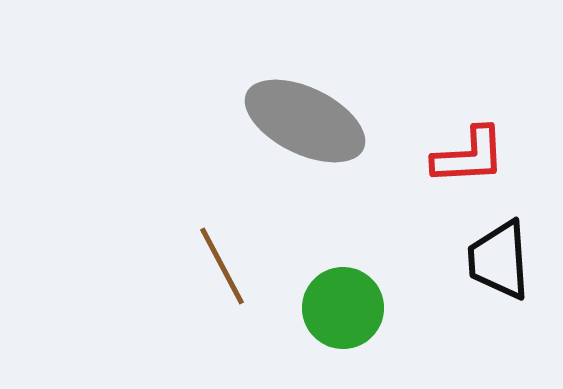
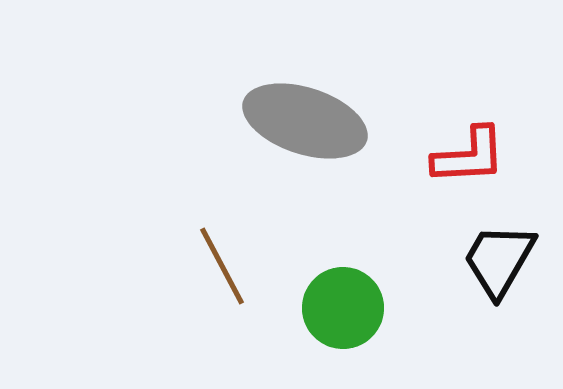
gray ellipse: rotated 8 degrees counterclockwise
black trapezoid: rotated 34 degrees clockwise
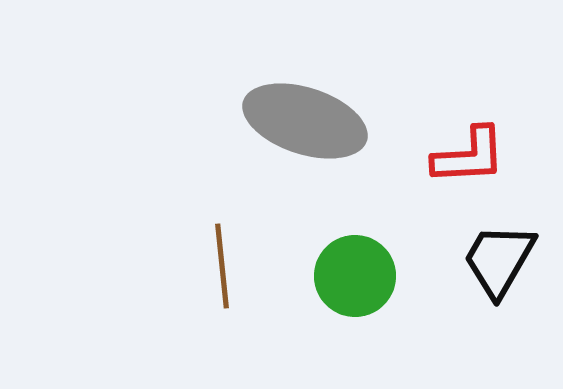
brown line: rotated 22 degrees clockwise
green circle: moved 12 px right, 32 px up
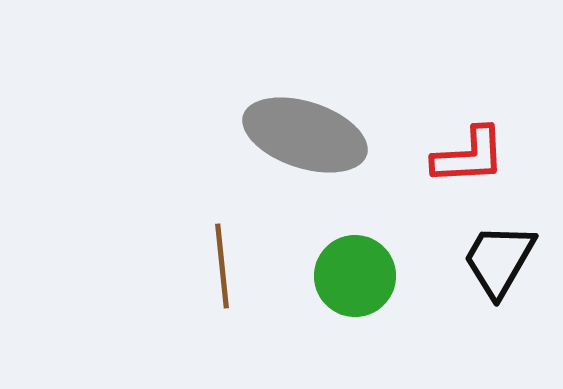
gray ellipse: moved 14 px down
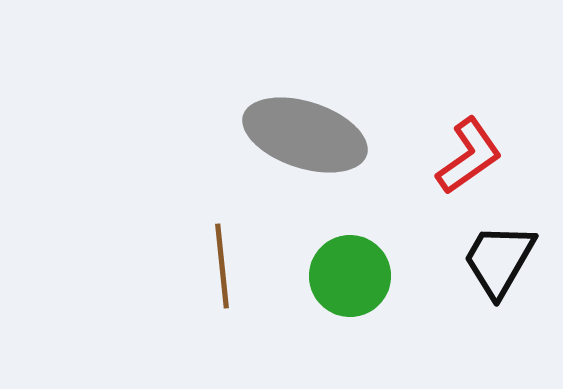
red L-shape: rotated 32 degrees counterclockwise
green circle: moved 5 px left
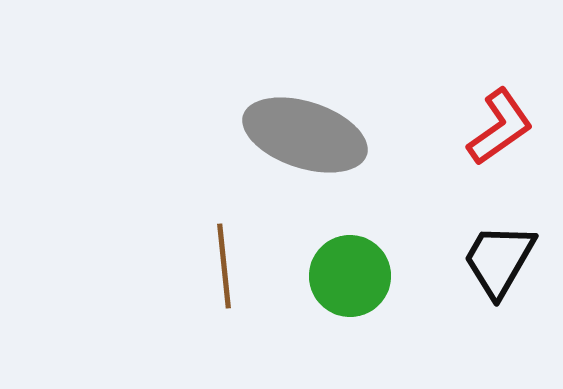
red L-shape: moved 31 px right, 29 px up
brown line: moved 2 px right
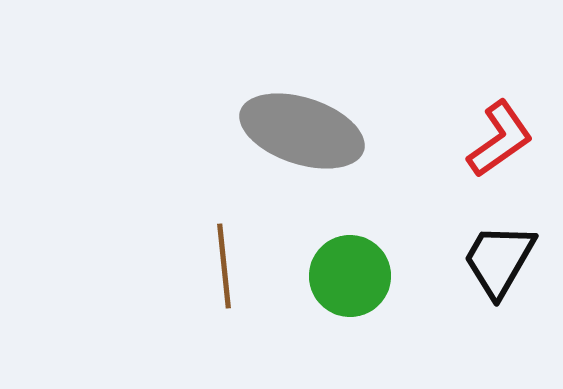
red L-shape: moved 12 px down
gray ellipse: moved 3 px left, 4 px up
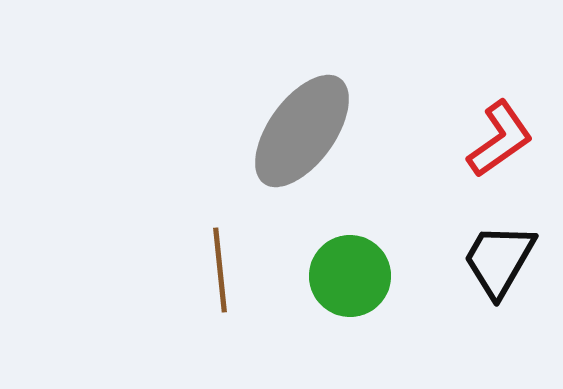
gray ellipse: rotated 72 degrees counterclockwise
brown line: moved 4 px left, 4 px down
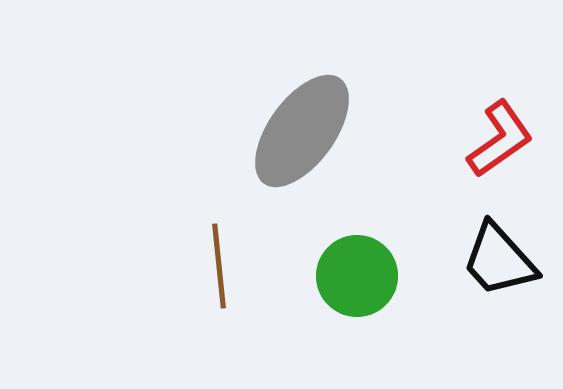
black trapezoid: rotated 72 degrees counterclockwise
brown line: moved 1 px left, 4 px up
green circle: moved 7 px right
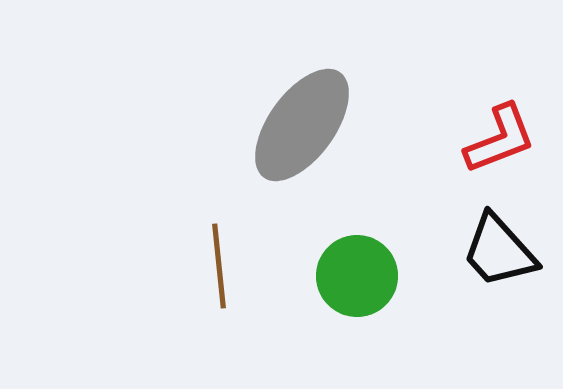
gray ellipse: moved 6 px up
red L-shape: rotated 14 degrees clockwise
black trapezoid: moved 9 px up
